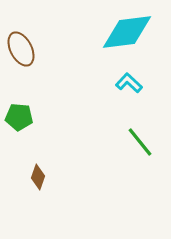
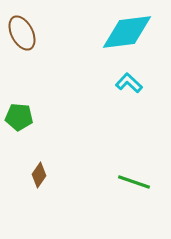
brown ellipse: moved 1 px right, 16 px up
green line: moved 6 px left, 40 px down; rotated 32 degrees counterclockwise
brown diamond: moved 1 px right, 2 px up; rotated 15 degrees clockwise
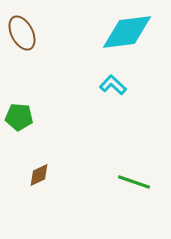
cyan L-shape: moved 16 px left, 2 px down
brown diamond: rotated 30 degrees clockwise
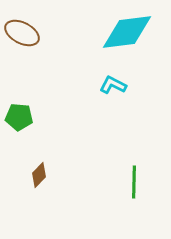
brown ellipse: rotated 36 degrees counterclockwise
cyan L-shape: rotated 16 degrees counterclockwise
brown diamond: rotated 20 degrees counterclockwise
green line: rotated 72 degrees clockwise
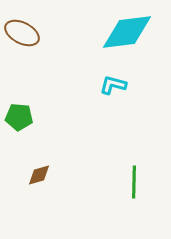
cyan L-shape: rotated 12 degrees counterclockwise
brown diamond: rotated 30 degrees clockwise
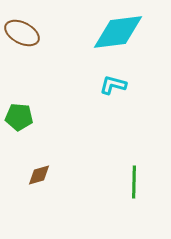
cyan diamond: moved 9 px left
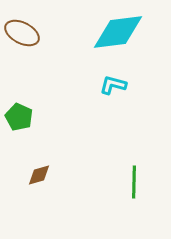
green pentagon: rotated 20 degrees clockwise
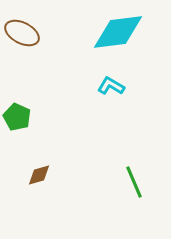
cyan L-shape: moved 2 px left, 1 px down; rotated 16 degrees clockwise
green pentagon: moved 2 px left
green line: rotated 24 degrees counterclockwise
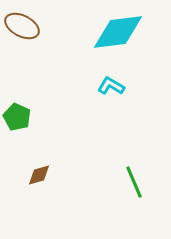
brown ellipse: moved 7 px up
